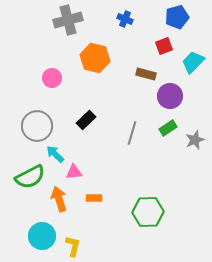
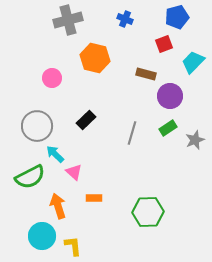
red square: moved 2 px up
pink triangle: rotated 48 degrees clockwise
orange arrow: moved 1 px left, 7 px down
yellow L-shape: rotated 20 degrees counterclockwise
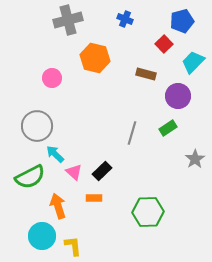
blue pentagon: moved 5 px right, 4 px down
red square: rotated 24 degrees counterclockwise
purple circle: moved 8 px right
black rectangle: moved 16 px right, 51 px down
gray star: moved 19 px down; rotated 12 degrees counterclockwise
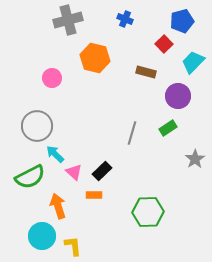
brown rectangle: moved 2 px up
orange rectangle: moved 3 px up
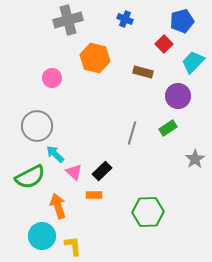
brown rectangle: moved 3 px left
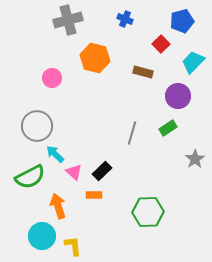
red square: moved 3 px left
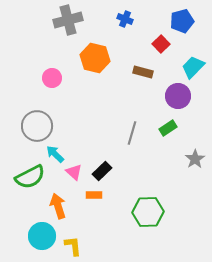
cyan trapezoid: moved 5 px down
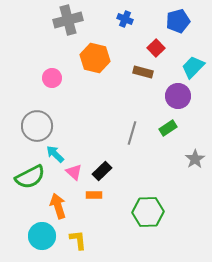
blue pentagon: moved 4 px left
red square: moved 5 px left, 4 px down
yellow L-shape: moved 5 px right, 6 px up
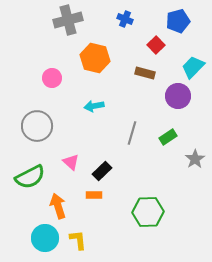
red square: moved 3 px up
brown rectangle: moved 2 px right, 1 px down
green rectangle: moved 9 px down
cyan arrow: moved 39 px right, 48 px up; rotated 54 degrees counterclockwise
pink triangle: moved 3 px left, 10 px up
cyan circle: moved 3 px right, 2 px down
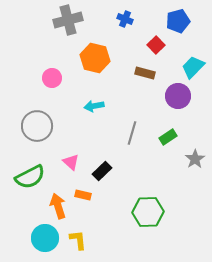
orange rectangle: moved 11 px left; rotated 14 degrees clockwise
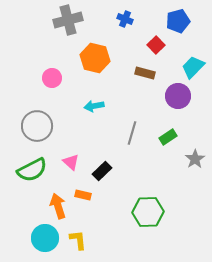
green semicircle: moved 2 px right, 7 px up
